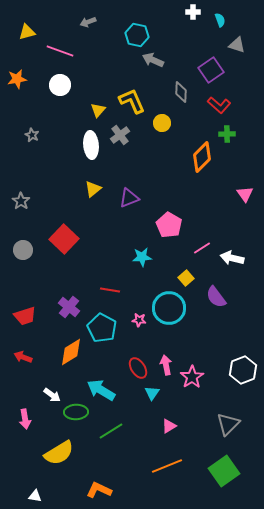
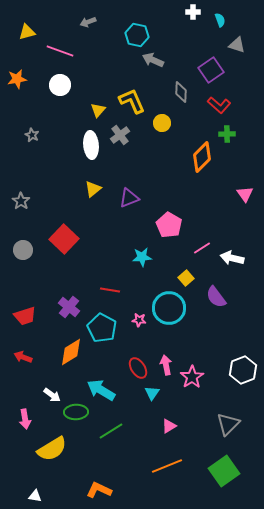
yellow semicircle at (59, 453): moved 7 px left, 4 px up
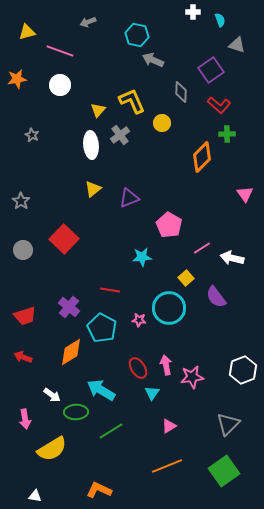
pink star at (192, 377): rotated 25 degrees clockwise
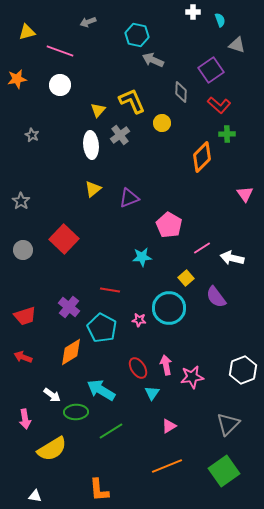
orange L-shape at (99, 490): rotated 120 degrees counterclockwise
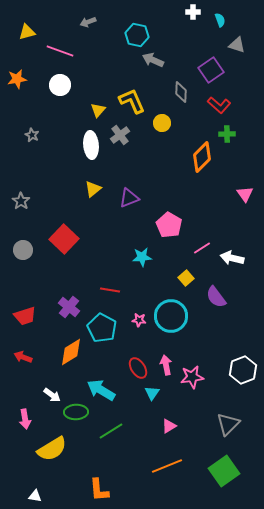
cyan circle at (169, 308): moved 2 px right, 8 px down
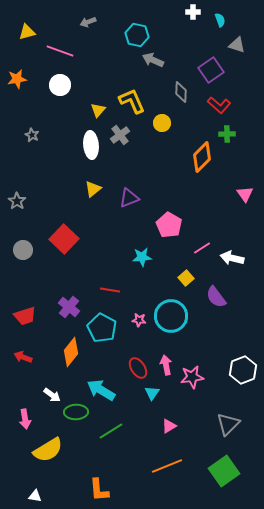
gray star at (21, 201): moved 4 px left
orange diamond at (71, 352): rotated 20 degrees counterclockwise
yellow semicircle at (52, 449): moved 4 px left, 1 px down
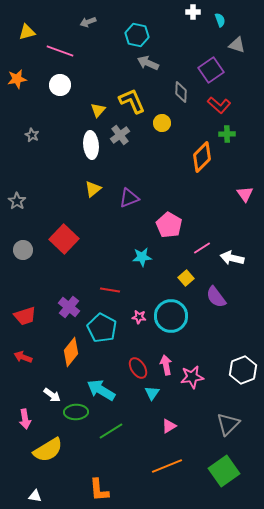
gray arrow at (153, 60): moved 5 px left, 3 px down
pink star at (139, 320): moved 3 px up
